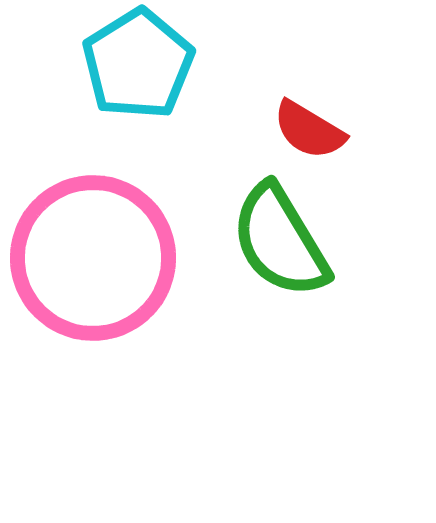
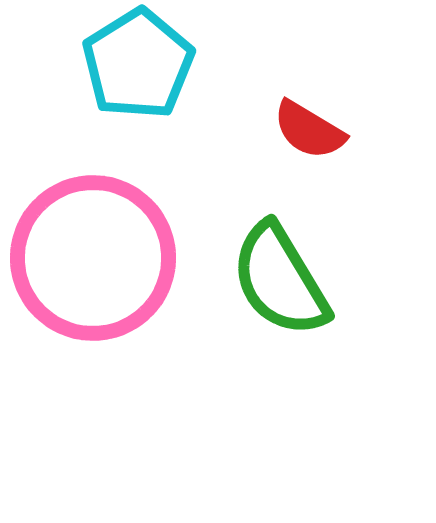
green semicircle: moved 39 px down
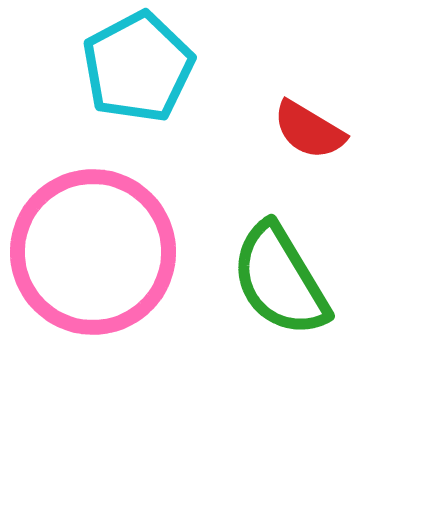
cyan pentagon: moved 3 px down; rotated 4 degrees clockwise
pink circle: moved 6 px up
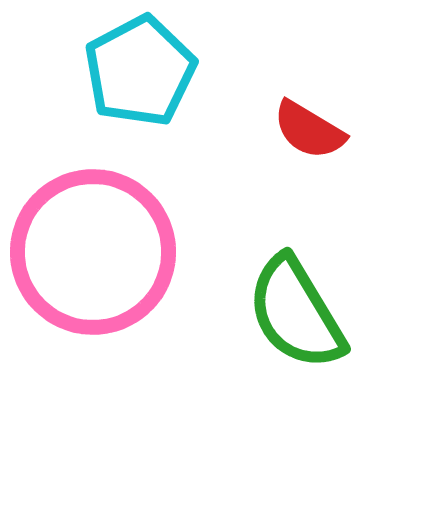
cyan pentagon: moved 2 px right, 4 px down
green semicircle: moved 16 px right, 33 px down
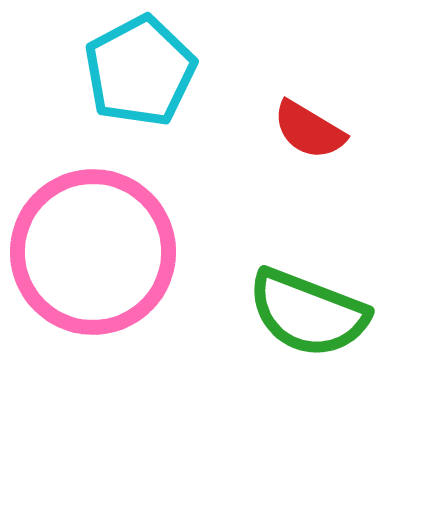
green semicircle: moved 12 px right; rotated 38 degrees counterclockwise
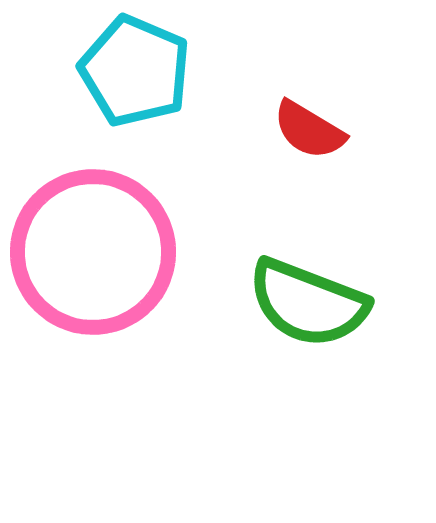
cyan pentagon: moved 5 px left; rotated 21 degrees counterclockwise
green semicircle: moved 10 px up
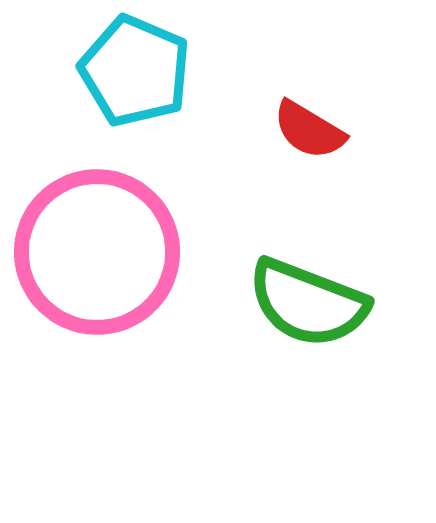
pink circle: moved 4 px right
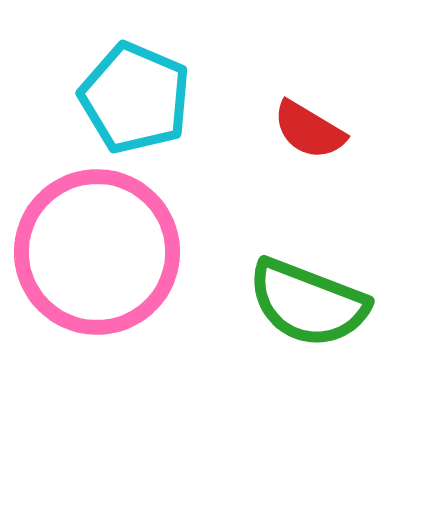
cyan pentagon: moved 27 px down
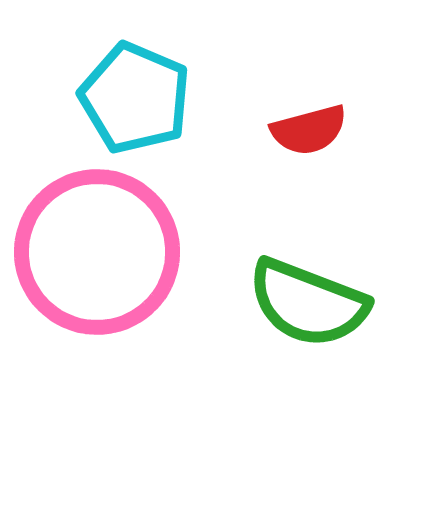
red semicircle: rotated 46 degrees counterclockwise
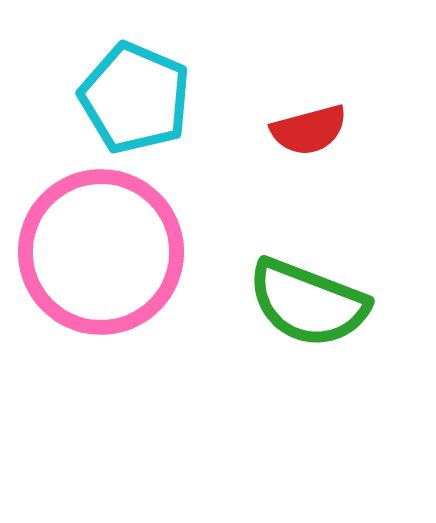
pink circle: moved 4 px right
